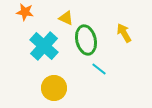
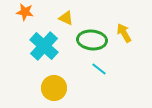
green ellipse: moved 6 px right; rotated 72 degrees counterclockwise
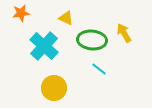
orange star: moved 4 px left, 1 px down; rotated 18 degrees counterclockwise
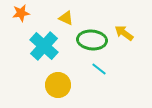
yellow arrow: rotated 24 degrees counterclockwise
yellow circle: moved 4 px right, 3 px up
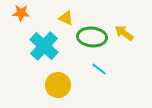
orange star: rotated 12 degrees clockwise
green ellipse: moved 3 px up
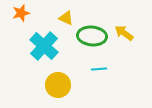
orange star: rotated 18 degrees counterclockwise
green ellipse: moved 1 px up
cyan line: rotated 42 degrees counterclockwise
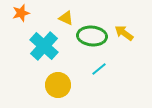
cyan line: rotated 35 degrees counterclockwise
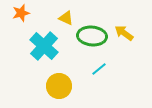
yellow circle: moved 1 px right, 1 px down
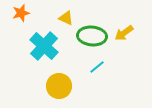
yellow arrow: rotated 72 degrees counterclockwise
cyan line: moved 2 px left, 2 px up
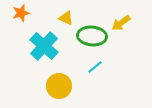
yellow arrow: moved 3 px left, 10 px up
cyan line: moved 2 px left
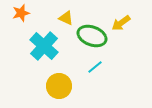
green ellipse: rotated 16 degrees clockwise
